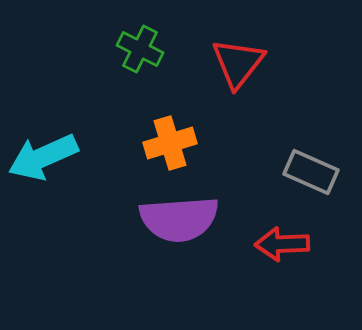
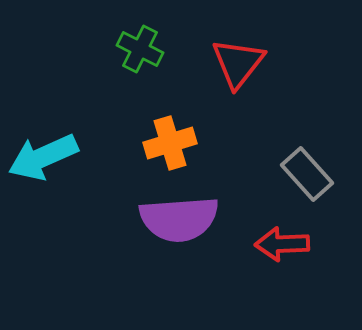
gray rectangle: moved 4 px left, 2 px down; rotated 24 degrees clockwise
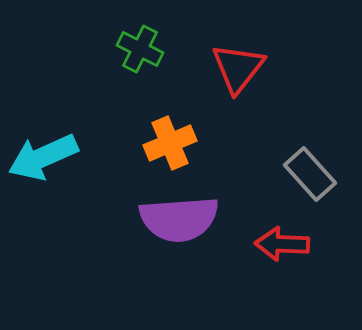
red triangle: moved 5 px down
orange cross: rotated 6 degrees counterclockwise
gray rectangle: moved 3 px right
red arrow: rotated 4 degrees clockwise
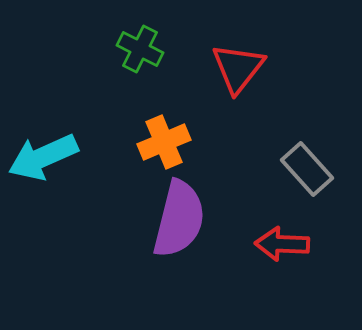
orange cross: moved 6 px left, 1 px up
gray rectangle: moved 3 px left, 5 px up
purple semicircle: rotated 72 degrees counterclockwise
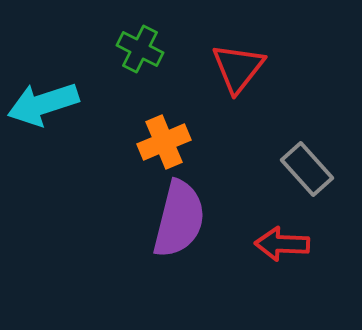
cyan arrow: moved 53 px up; rotated 6 degrees clockwise
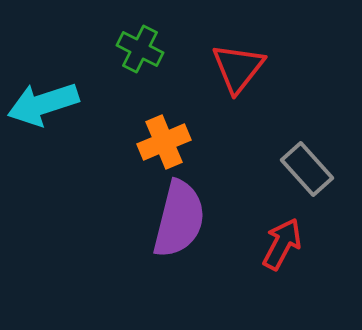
red arrow: rotated 116 degrees clockwise
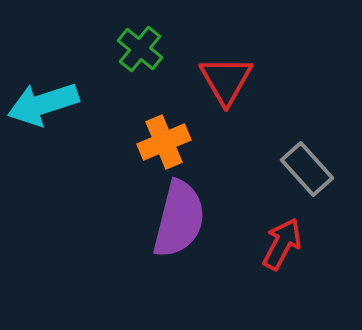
green cross: rotated 12 degrees clockwise
red triangle: moved 12 px left, 12 px down; rotated 8 degrees counterclockwise
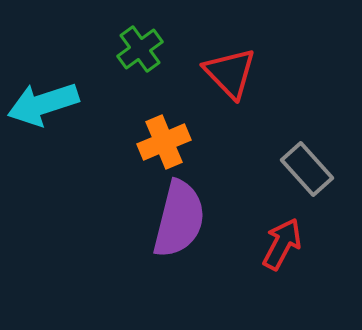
green cross: rotated 15 degrees clockwise
red triangle: moved 4 px right, 7 px up; rotated 14 degrees counterclockwise
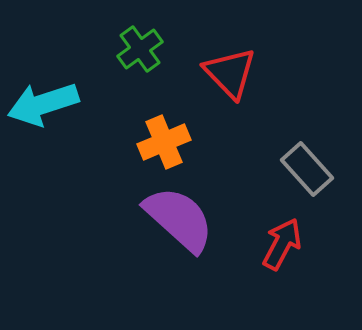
purple semicircle: rotated 62 degrees counterclockwise
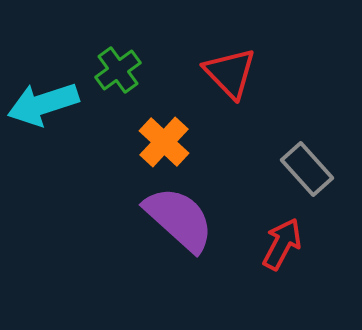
green cross: moved 22 px left, 21 px down
orange cross: rotated 24 degrees counterclockwise
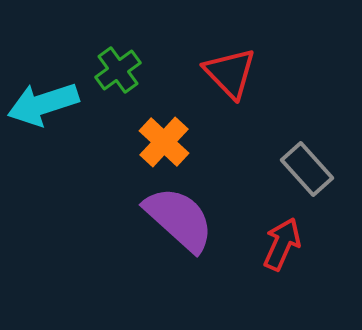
red arrow: rotated 4 degrees counterclockwise
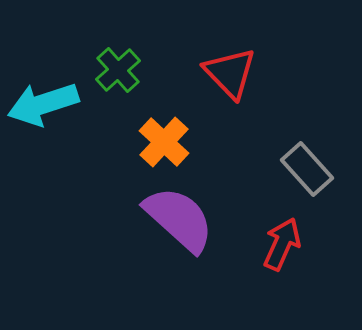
green cross: rotated 6 degrees counterclockwise
